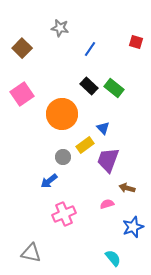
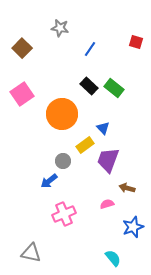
gray circle: moved 4 px down
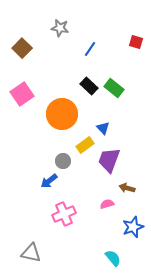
purple trapezoid: moved 1 px right
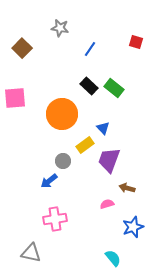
pink square: moved 7 px left, 4 px down; rotated 30 degrees clockwise
pink cross: moved 9 px left, 5 px down; rotated 15 degrees clockwise
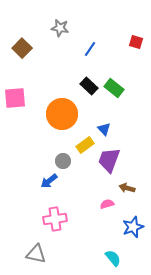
blue triangle: moved 1 px right, 1 px down
gray triangle: moved 5 px right, 1 px down
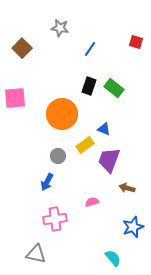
black rectangle: rotated 66 degrees clockwise
blue triangle: rotated 24 degrees counterclockwise
gray circle: moved 5 px left, 5 px up
blue arrow: moved 2 px left, 1 px down; rotated 24 degrees counterclockwise
pink semicircle: moved 15 px left, 2 px up
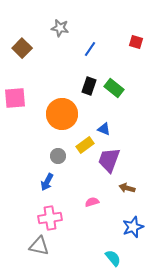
pink cross: moved 5 px left, 1 px up
gray triangle: moved 3 px right, 8 px up
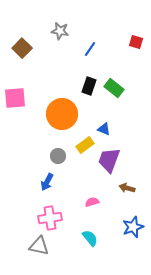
gray star: moved 3 px down
cyan semicircle: moved 23 px left, 20 px up
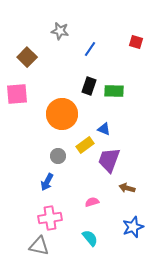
brown square: moved 5 px right, 9 px down
green rectangle: moved 3 px down; rotated 36 degrees counterclockwise
pink square: moved 2 px right, 4 px up
